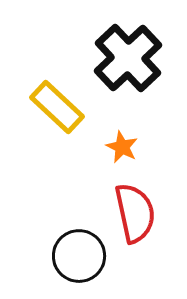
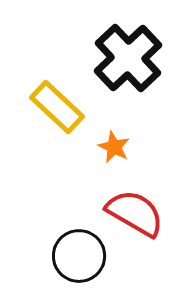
orange star: moved 8 px left
red semicircle: rotated 48 degrees counterclockwise
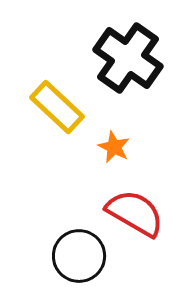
black cross: rotated 12 degrees counterclockwise
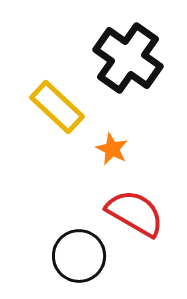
orange star: moved 2 px left, 2 px down
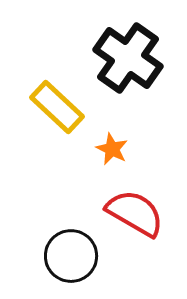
black circle: moved 8 px left
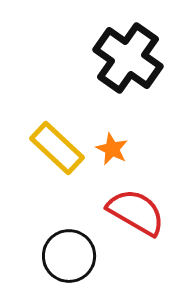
yellow rectangle: moved 41 px down
red semicircle: moved 1 px right, 1 px up
black circle: moved 2 px left
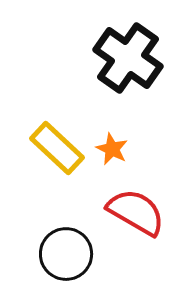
black circle: moved 3 px left, 2 px up
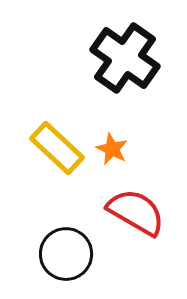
black cross: moved 3 px left
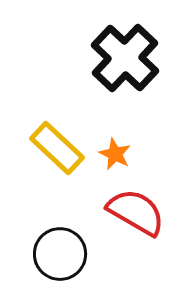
black cross: rotated 8 degrees clockwise
orange star: moved 3 px right, 5 px down
black circle: moved 6 px left
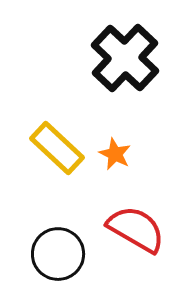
red semicircle: moved 17 px down
black circle: moved 2 px left
